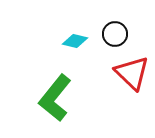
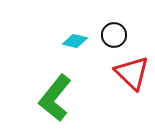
black circle: moved 1 px left, 1 px down
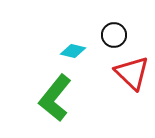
cyan diamond: moved 2 px left, 10 px down
